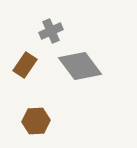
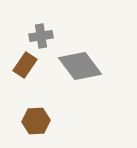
gray cross: moved 10 px left, 5 px down; rotated 15 degrees clockwise
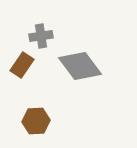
brown rectangle: moved 3 px left
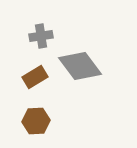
brown rectangle: moved 13 px right, 12 px down; rotated 25 degrees clockwise
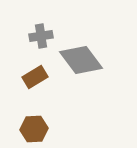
gray diamond: moved 1 px right, 6 px up
brown hexagon: moved 2 px left, 8 px down
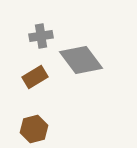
brown hexagon: rotated 12 degrees counterclockwise
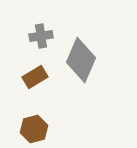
gray diamond: rotated 60 degrees clockwise
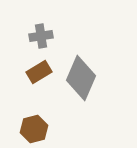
gray diamond: moved 18 px down
brown rectangle: moved 4 px right, 5 px up
